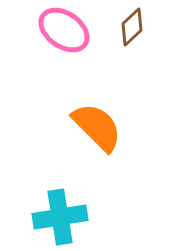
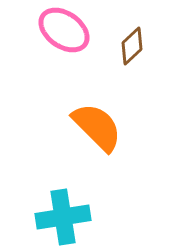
brown diamond: moved 19 px down
cyan cross: moved 3 px right
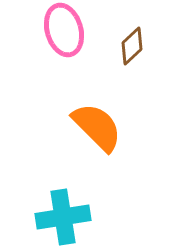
pink ellipse: rotated 39 degrees clockwise
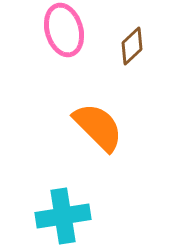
orange semicircle: moved 1 px right
cyan cross: moved 1 px up
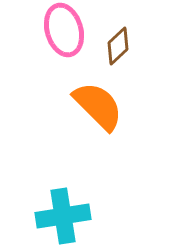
brown diamond: moved 14 px left
orange semicircle: moved 21 px up
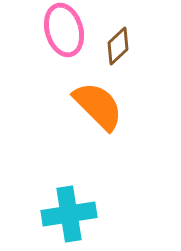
cyan cross: moved 6 px right, 2 px up
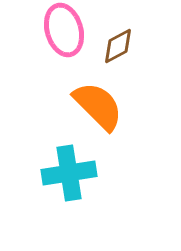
brown diamond: rotated 15 degrees clockwise
cyan cross: moved 41 px up
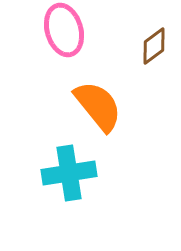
brown diamond: moved 36 px right; rotated 9 degrees counterclockwise
orange semicircle: rotated 6 degrees clockwise
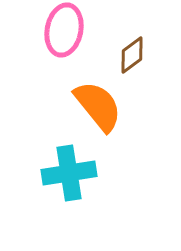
pink ellipse: rotated 27 degrees clockwise
brown diamond: moved 22 px left, 9 px down
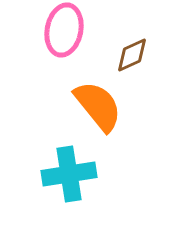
brown diamond: rotated 12 degrees clockwise
cyan cross: moved 1 px down
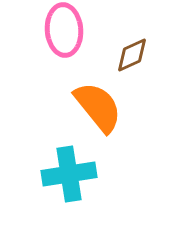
pink ellipse: rotated 15 degrees counterclockwise
orange semicircle: moved 1 px down
